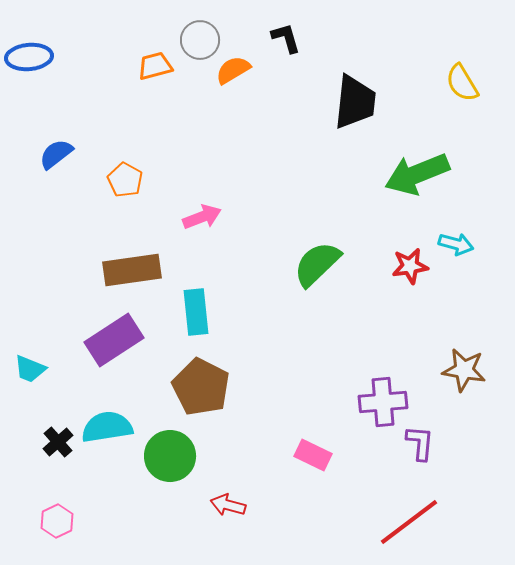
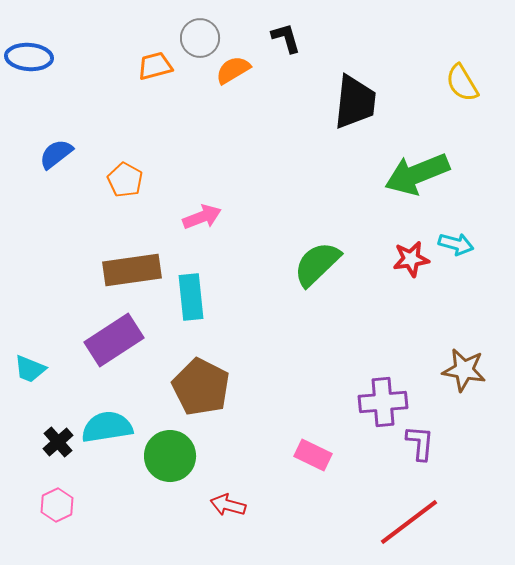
gray circle: moved 2 px up
blue ellipse: rotated 9 degrees clockwise
red star: moved 1 px right, 7 px up
cyan rectangle: moved 5 px left, 15 px up
pink hexagon: moved 16 px up
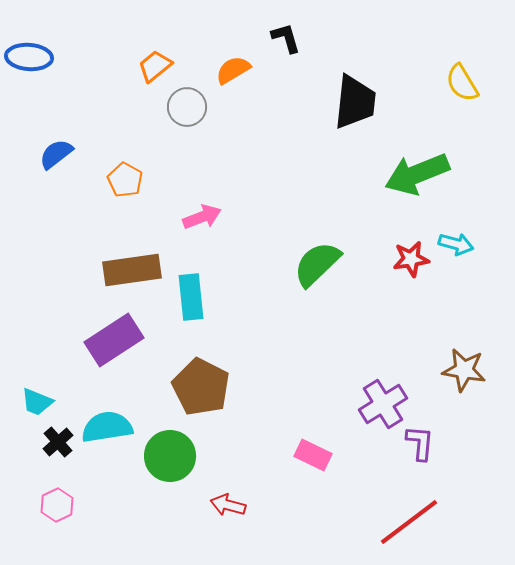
gray circle: moved 13 px left, 69 px down
orange trapezoid: rotated 24 degrees counterclockwise
cyan trapezoid: moved 7 px right, 33 px down
purple cross: moved 2 px down; rotated 27 degrees counterclockwise
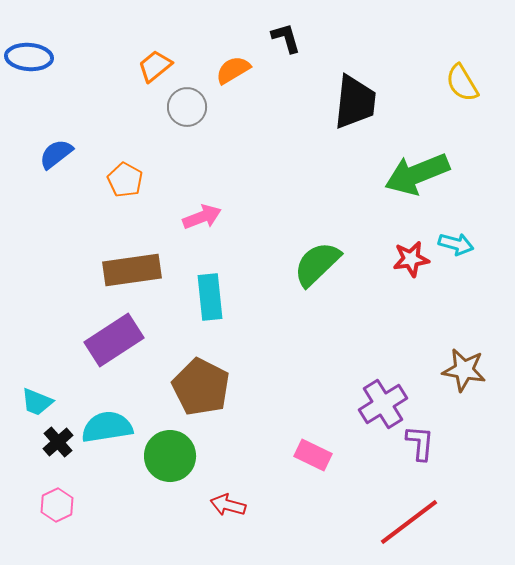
cyan rectangle: moved 19 px right
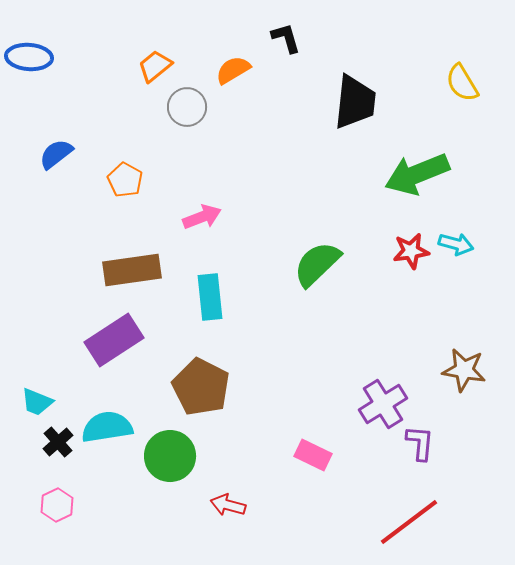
red star: moved 8 px up
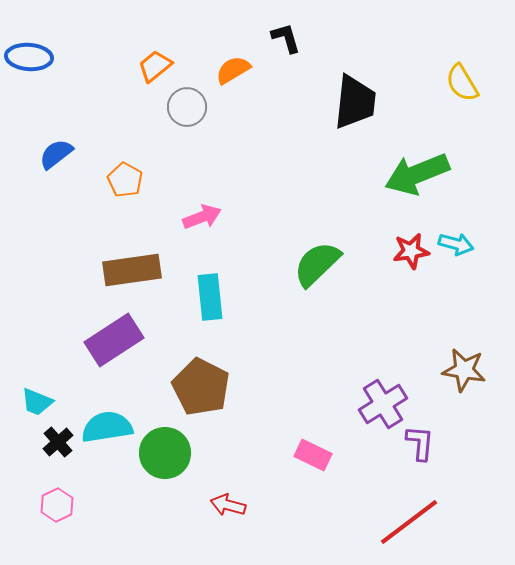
green circle: moved 5 px left, 3 px up
